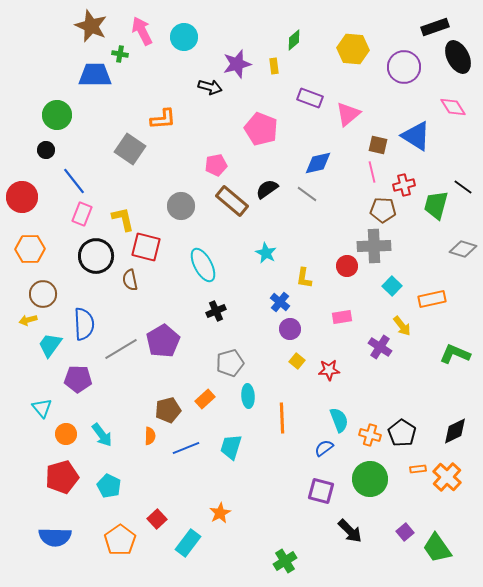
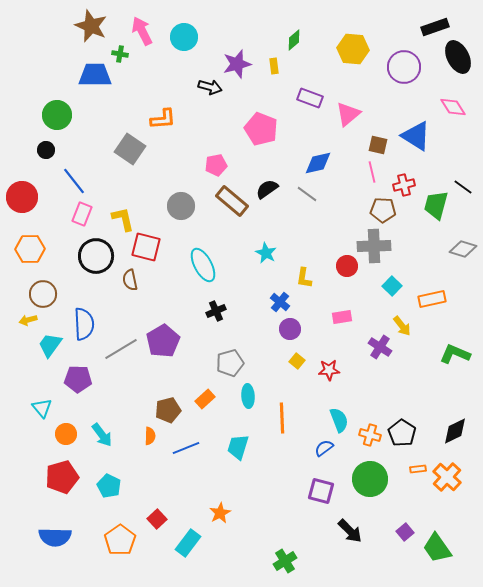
cyan trapezoid at (231, 447): moved 7 px right
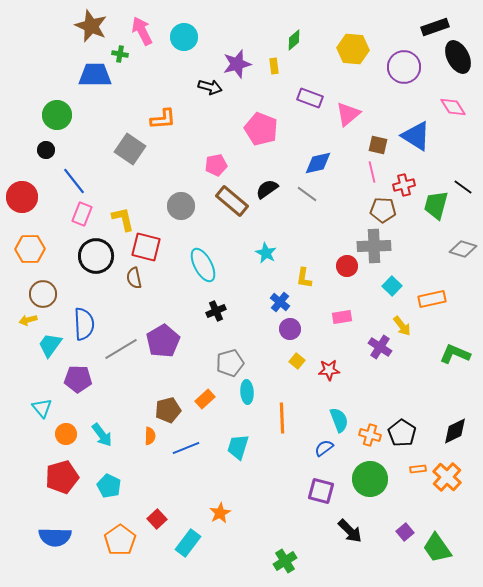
brown semicircle at (130, 280): moved 4 px right, 2 px up
cyan ellipse at (248, 396): moved 1 px left, 4 px up
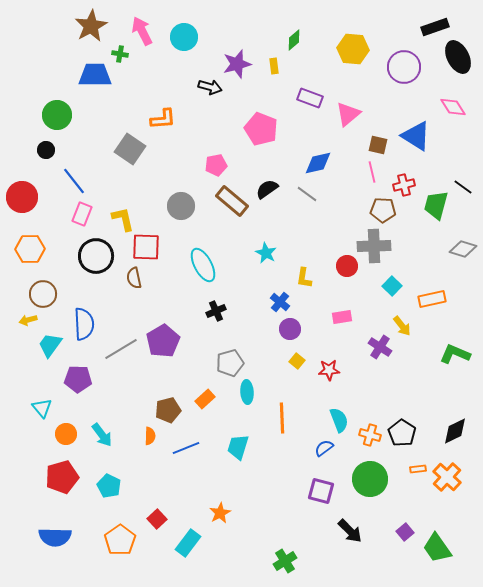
brown star at (91, 26): rotated 20 degrees clockwise
red square at (146, 247): rotated 12 degrees counterclockwise
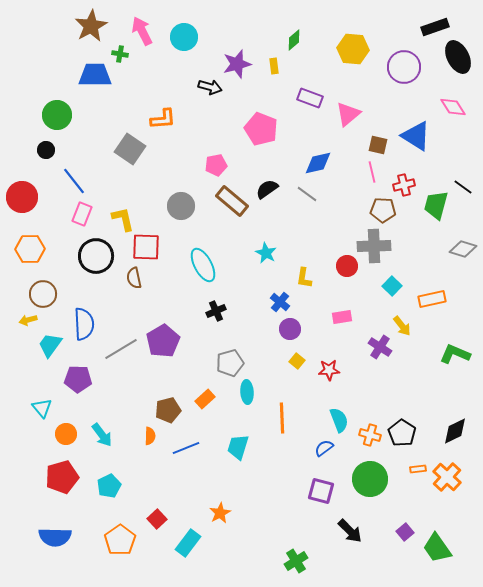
cyan pentagon at (109, 486): rotated 20 degrees clockwise
green cross at (285, 561): moved 11 px right
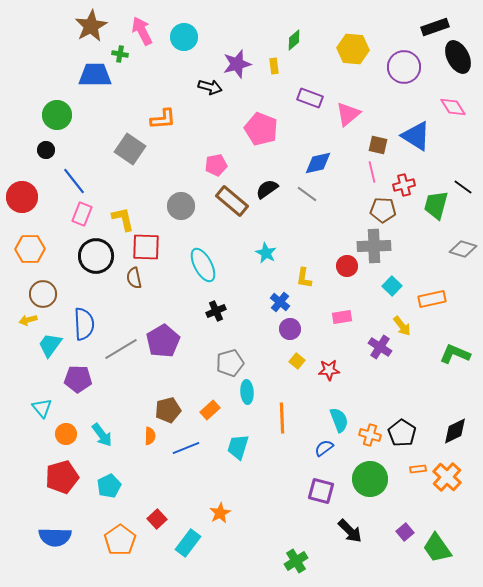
orange rectangle at (205, 399): moved 5 px right, 11 px down
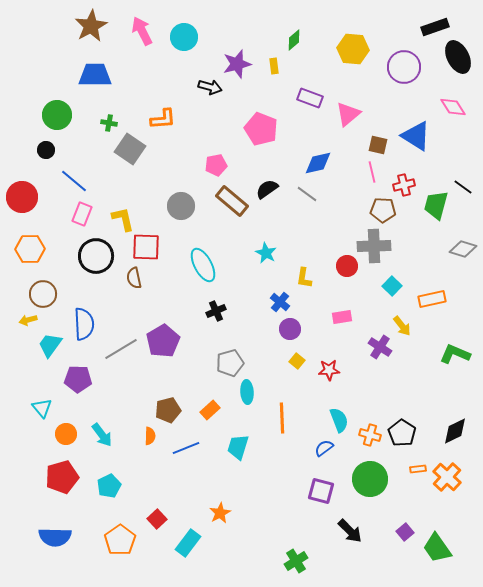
green cross at (120, 54): moved 11 px left, 69 px down
blue line at (74, 181): rotated 12 degrees counterclockwise
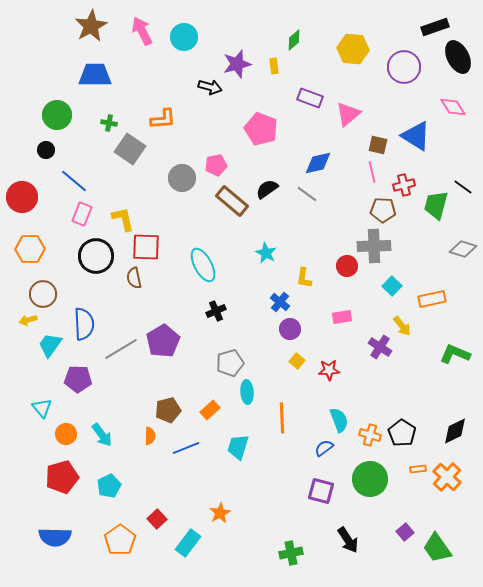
gray circle at (181, 206): moved 1 px right, 28 px up
black arrow at (350, 531): moved 2 px left, 9 px down; rotated 12 degrees clockwise
green cross at (296, 561): moved 5 px left, 8 px up; rotated 20 degrees clockwise
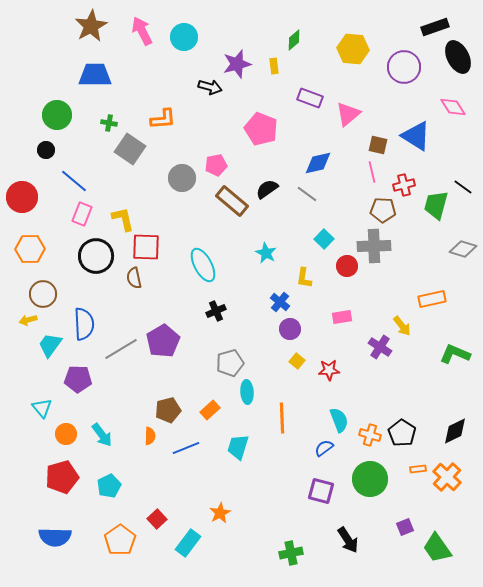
cyan square at (392, 286): moved 68 px left, 47 px up
purple square at (405, 532): moved 5 px up; rotated 18 degrees clockwise
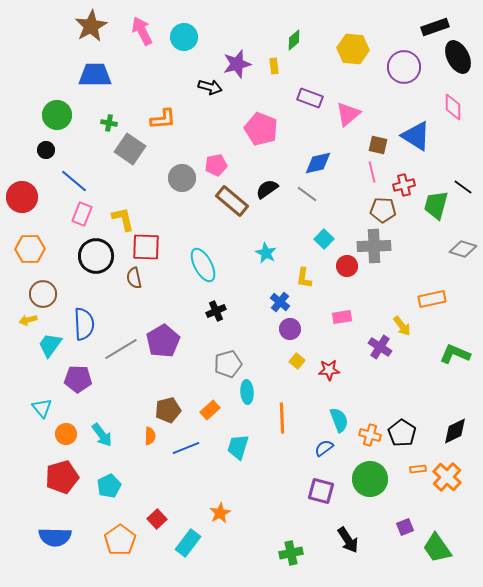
pink diamond at (453, 107): rotated 32 degrees clockwise
gray pentagon at (230, 363): moved 2 px left, 1 px down
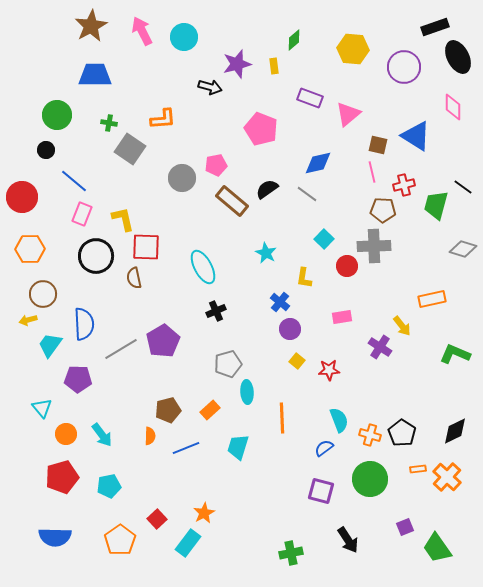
cyan ellipse at (203, 265): moved 2 px down
cyan pentagon at (109, 486): rotated 15 degrees clockwise
orange star at (220, 513): moved 16 px left
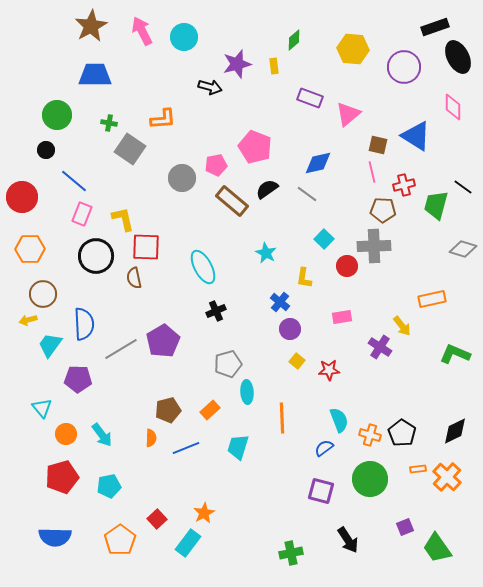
pink pentagon at (261, 129): moved 6 px left, 18 px down
orange semicircle at (150, 436): moved 1 px right, 2 px down
